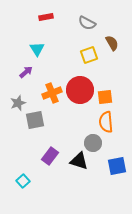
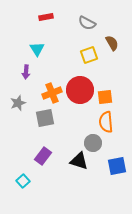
purple arrow: rotated 136 degrees clockwise
gray square: moved 10 px right, 2 px up
purple rectangle: moved 7 px left
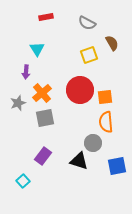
orange cross: moved 10 px left; rotated 18 degrees counterclockwise
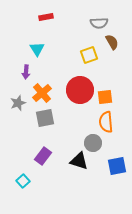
gray semicircle: moved 12 px right; rotated 30 degrees counterclockwise
brown semicircle: moved 1 px up
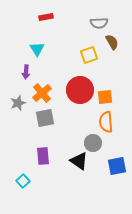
purple rectangle: rotated 42 degrees counterclockwise
black triangle: rotated 18 degrees clockwise
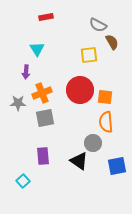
gray semicircle: moved 1 px left, 2 px down; rotated 30 degrees clockwise
yellow square: rotated 12 degrees clockwise
orange cross: rotated 18 degrees clockwise
orange square: rotated 14 degrees clockwise
gray star: rotated 21 degrees clockwise
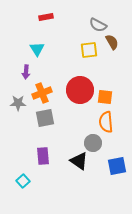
yellow square: moved 5 px up
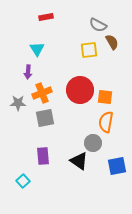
purple arrow: moved 2 px right
orange semicircle: rotated 15 degrees clockwise
